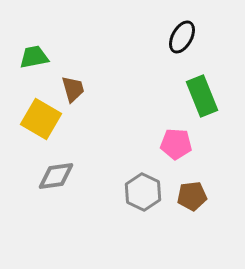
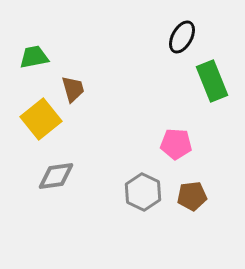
green rectangle: moved 10 px right, 15 px up
yellow square: rotated 21 degrees clockwise
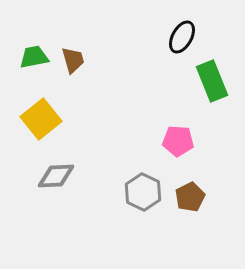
brown trapezoid: moved 29 px up
pink pentagon: moved 2 px right, 3 px up
gray diamond: rotated 6 degrees clockwise
brown pentagon: moved 2 px left, 1 px down; rotated 20 degrees counterclockwise
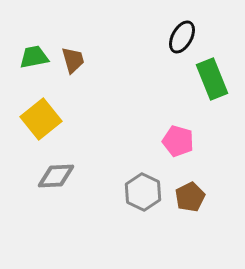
green rectangle: moved 2 px up
pink pentagon: rotated 12 degrees clockwise
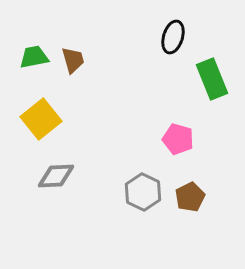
black ellipse: moved 9 px left; rotated 12 degrees counterclockwise
pink pentagon: moved 2 px up
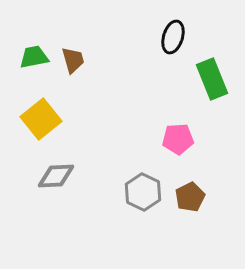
pink pentagon: rotated 20 degrees counterclockwise
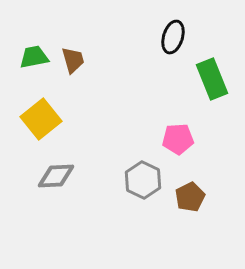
gray hexagon: moved 12 px up
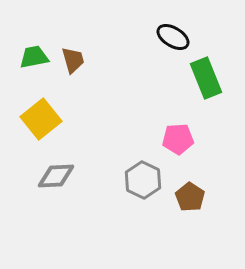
black ellipse: rotated 76 degrees counterclockwise
green rectangle: moved 6 px left, 1 px up
brown pentagon: rotated 12 degrees counterclockwise
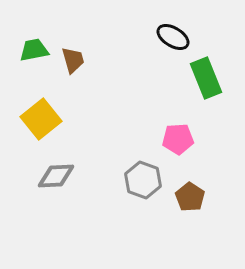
green trapezoid: moved 7 px up
gray hexagon: rotated 6 degrees counterclockwise
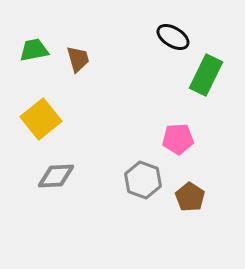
brown trapezoid: moved 5 px right, 1 px up
green rectangle: moved 3 px up; rotated 48 degrees clockwise
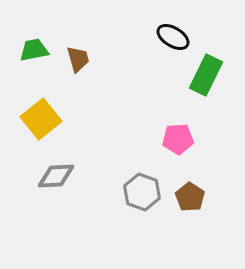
gray hexagon: moved 1 px left, 12 px down
